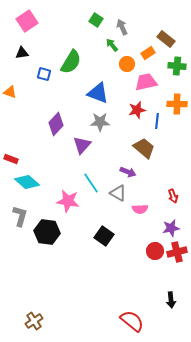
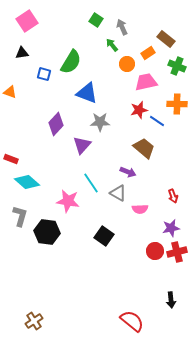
green cross: rotated 18 degrees clockwise
blue triangle: moved 11 px left
red star: moved 2 px right
blue line: rotated 63 degrees counterclockwise
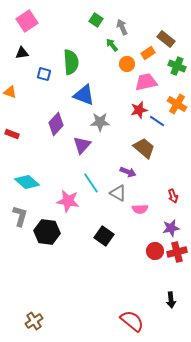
green semicircle: rotated 35 degrees counterclockwise
blue triangle: moved 3 px left, 2 px down
orange cross: rotated 30 degrees clockwise
red rectangle: moved 1 px right, 25 px up
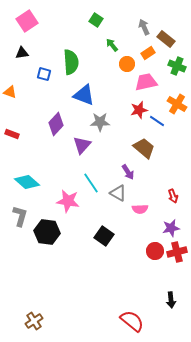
gray arrow: moved 22 px right
purple arrow: rotated 35 degrees clockwise
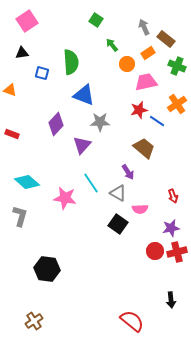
blue square: moved 2 px left, 1 px up
orange triangle: moved 2 px up
orange cross: rotated 24 degrees clockwise
pink star: moved 3 px left, 3 px up
black hexagon: moved 37 px down
black square: moved 14 px right, 12 px up
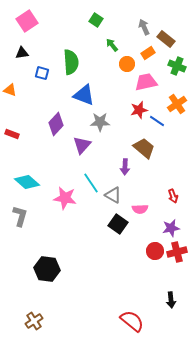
purple arrow: moved 3 px left, 5 px up; rotated 35 degrees clockwise
gray triangle: moved 5 px left, 2 px down
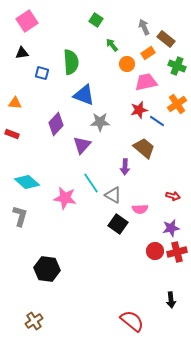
orange triangle: moved 5 px right, 13 px down; rotated 16 degrees counterclockwise
red arrow: rotated 56 degrees counterclockwise
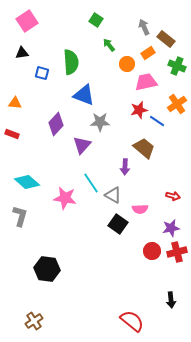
green arrow: moved 3 px left
red circle: moved 3 px left
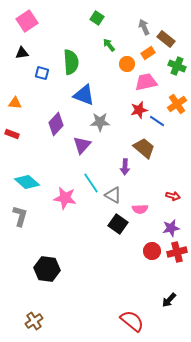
green square: moved 1 px right, 2 px up
black arrow: moved 2 px left; rotated 49 degrees clockwise
